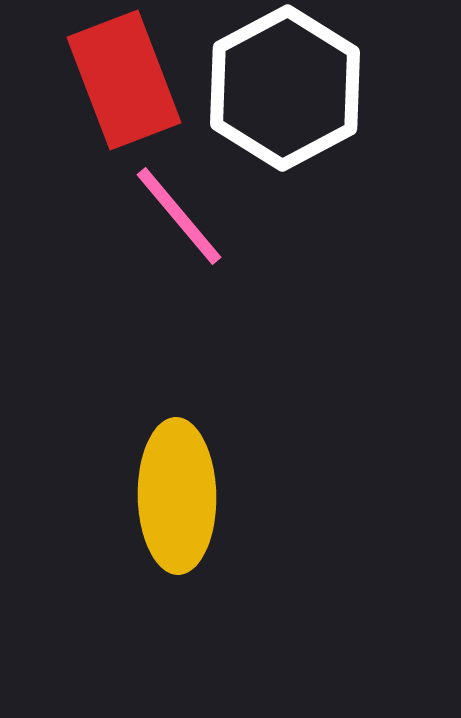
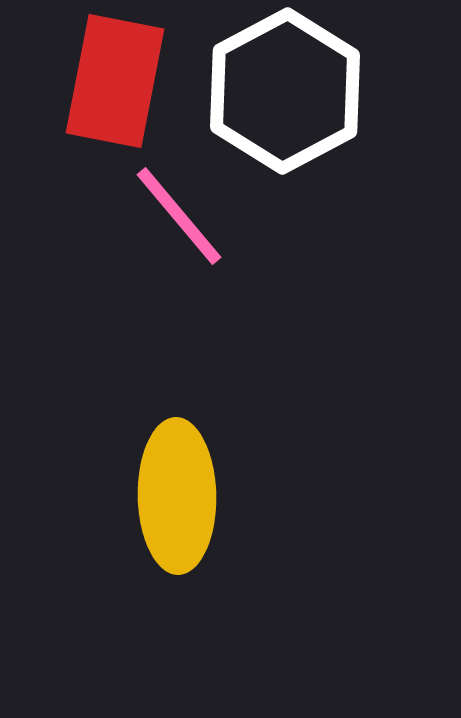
red rectangle: moved 9 px left, 1 px down; rotated 32 degrees clockwise
white hexagon: moved 3 px down
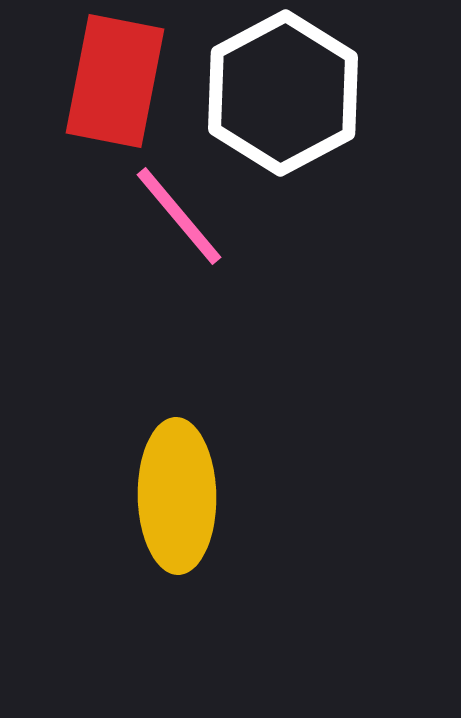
white hexagon: moved 2 px left, 2 px down
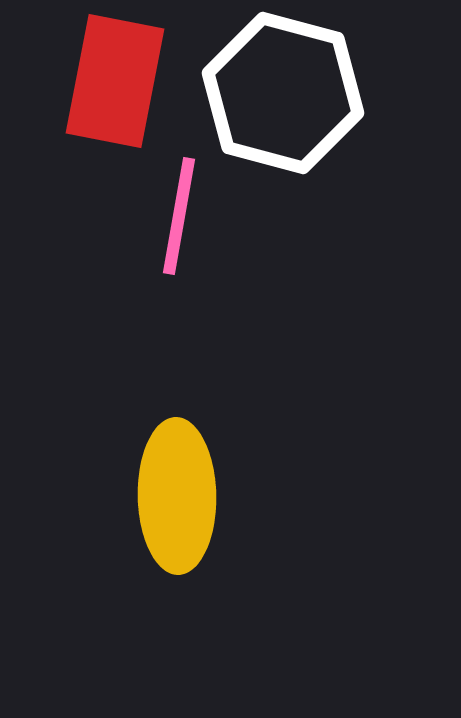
white hexagon: rotated 17 degrees counterclockwise
pink line: rotated 50 degrees clockwise
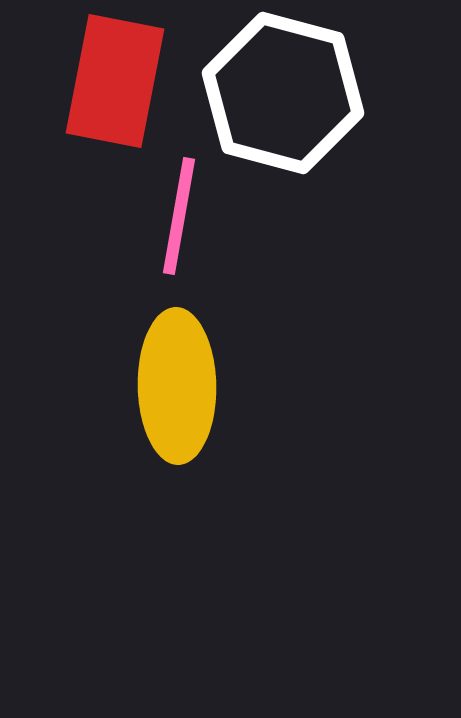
yellow ellipse: moved 110 px up
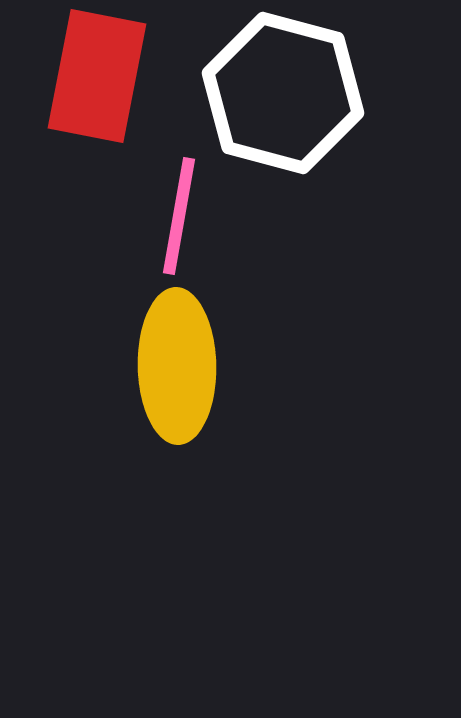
red rectangle: moved 18 px left, 5 px up
yellow ellipse: moved 20 px up
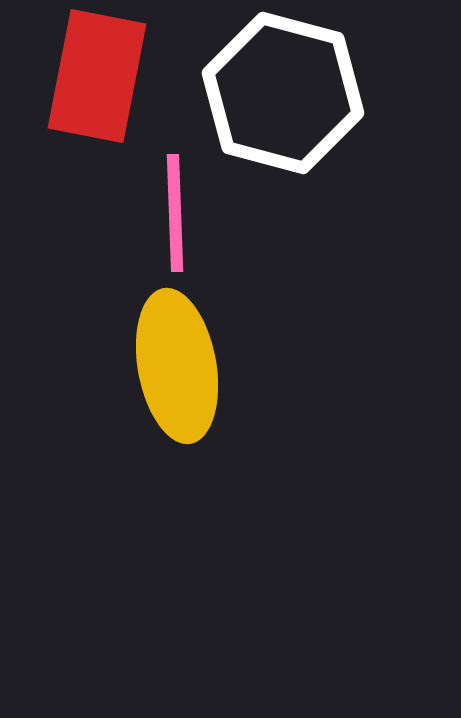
pink line: moved 4 px left, 3 px up; rotated 12 degrees counterclockwise
yellow ellipse: rotated 9 degrees counterclockwise
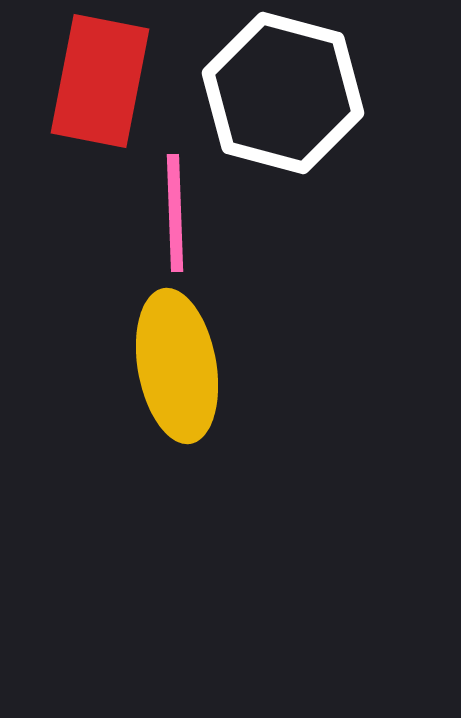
red rectangle: moved 3 px right, 5 px down
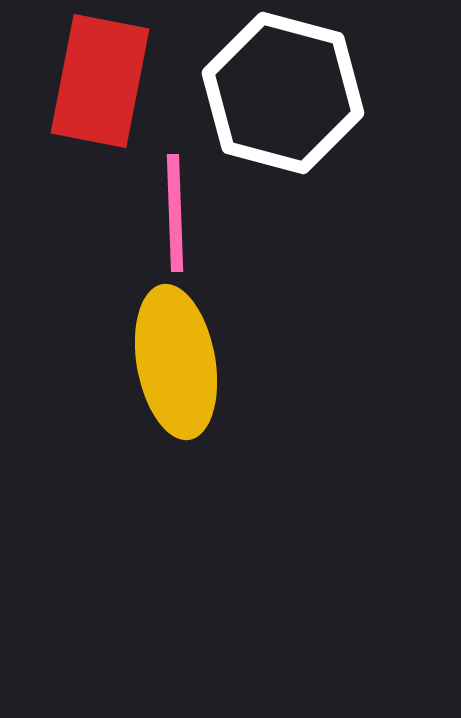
yellow ellipse: moved 1 px left, 4 px up
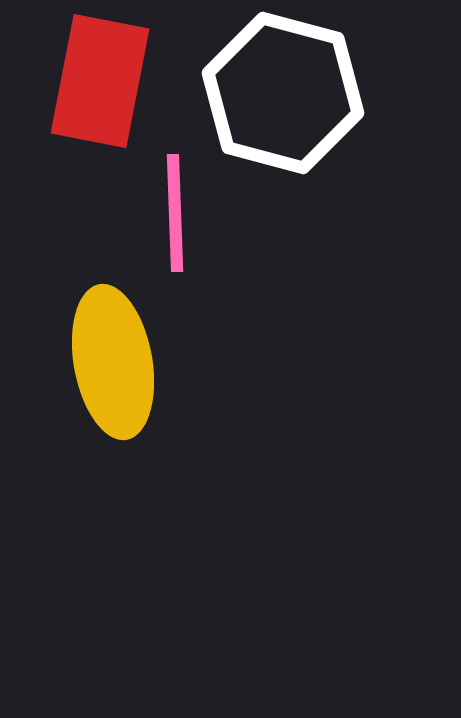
yellow ellipse: moved 63 px left
